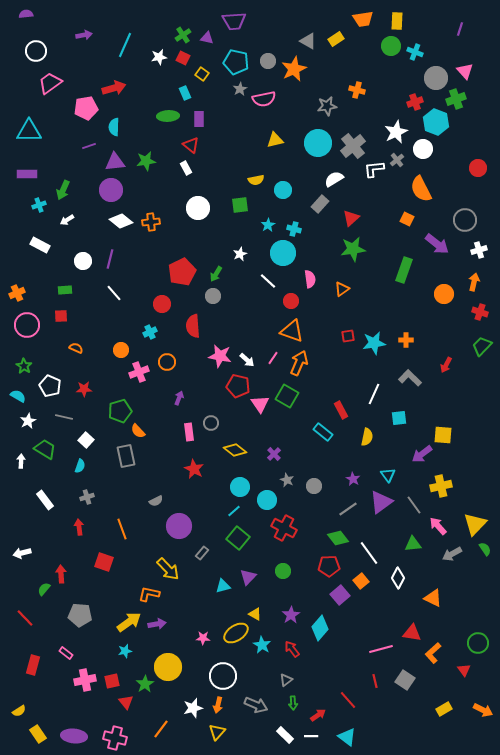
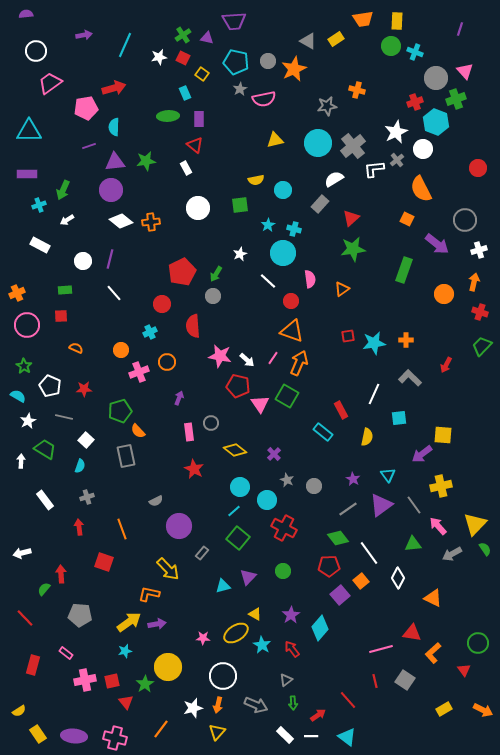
red triangle at (191, 145): moved 4 px right
purple triangle at (381, 502): moved 3 px down
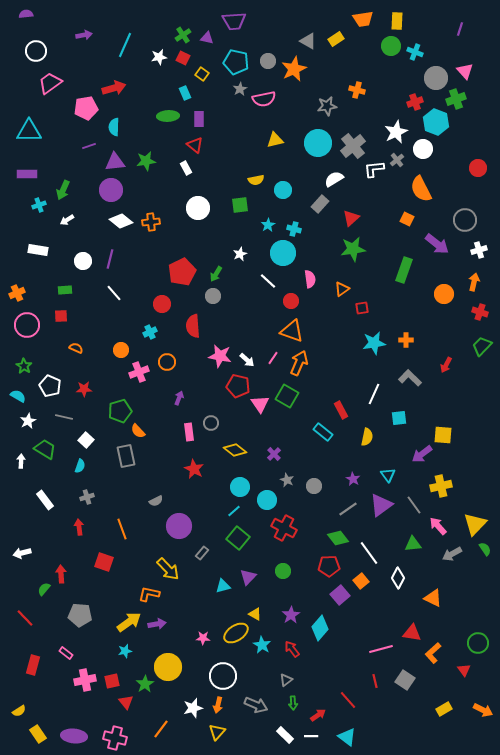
white rectangle at (40, 245): moved 2 px left, 5 px down; rotated 18 degrees counterclockwise
red square at (348, 336): moved 14 px right, 28 px up
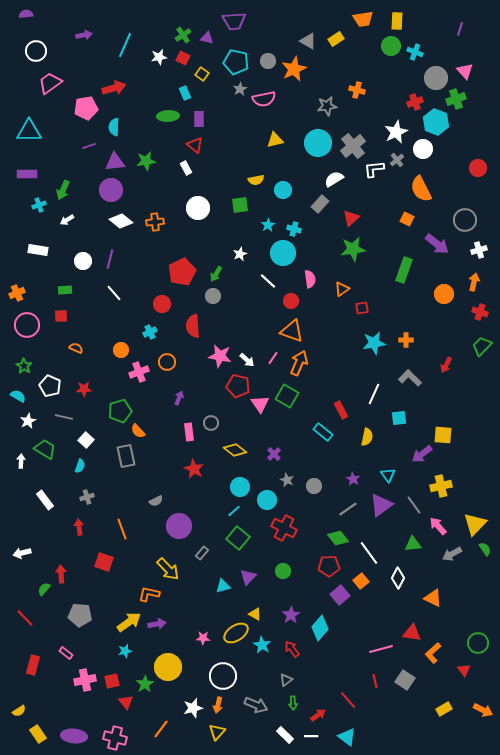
orange cross at (151, 222): moved 4 px right
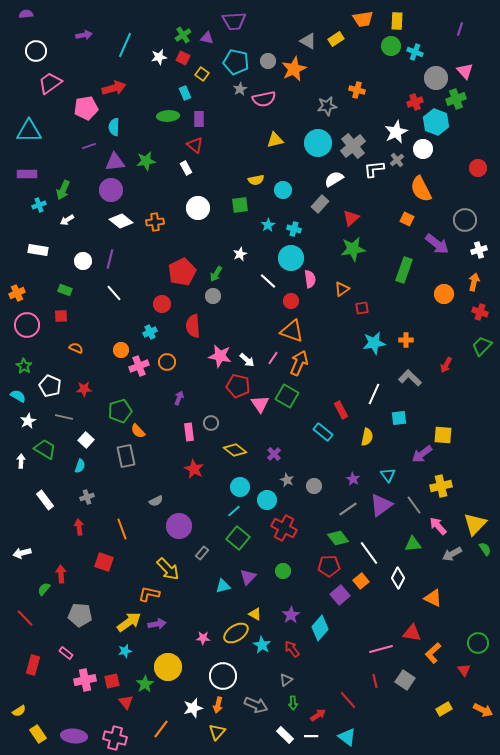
cyan circle at (283, 253): moved 8 px right, 5 px down
green rectangle at (65, 290): rotated 24 degrees clockwise
pink cross at (139, 372): moved 6 px up
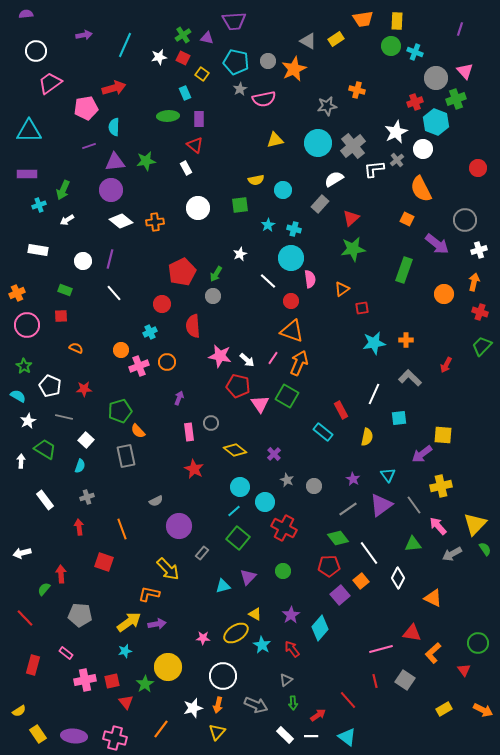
cyan circle at (267, 500): moved 2 px left, 2 px down
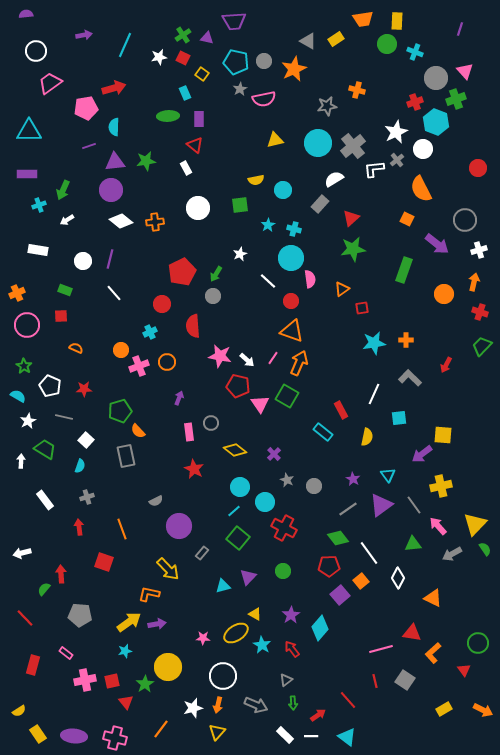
green circle at (391, 46): moved 4 px left, 2 px up
gray circle at (268, 61): moved 4 px left
